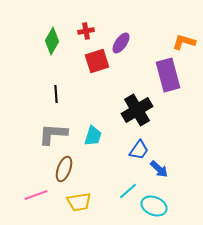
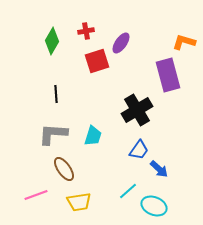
brown ellipse: rotated 55 degrees counterclockwise
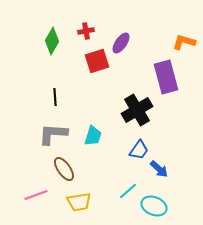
purple rectangle: moved 2 px left, 2 px down
black line: moved 1 px left, 3 px down
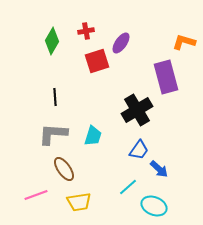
cyan line: moved 4 px up
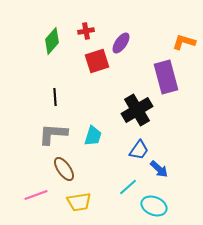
green diamond: rotated 12 degrees clockwise
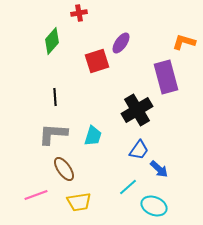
red cross: moved 7 px left, 18 px up
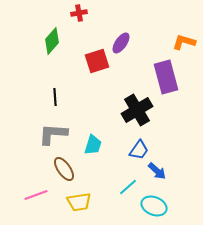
cyan trapezoid: moved 9 px down
blue arrow: moved 2 px left, 2 px down
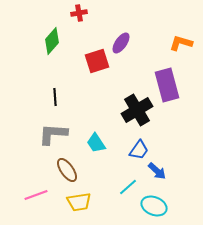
orange L-shape: moved 3 px left, 1 px down
purple rectangle: moved 1 px right, 8 px down
cyan trapezoid: moved 3 px right, 2 px up; rotated 130 degrees clockwise
brown ellipse: moved 3 px right, 1 px down
